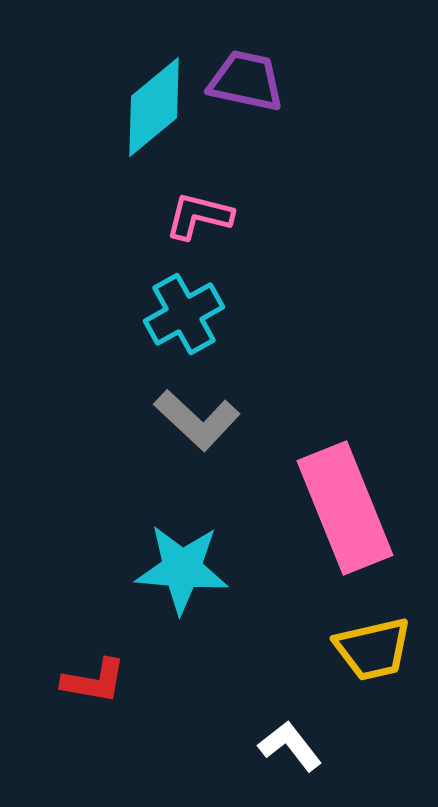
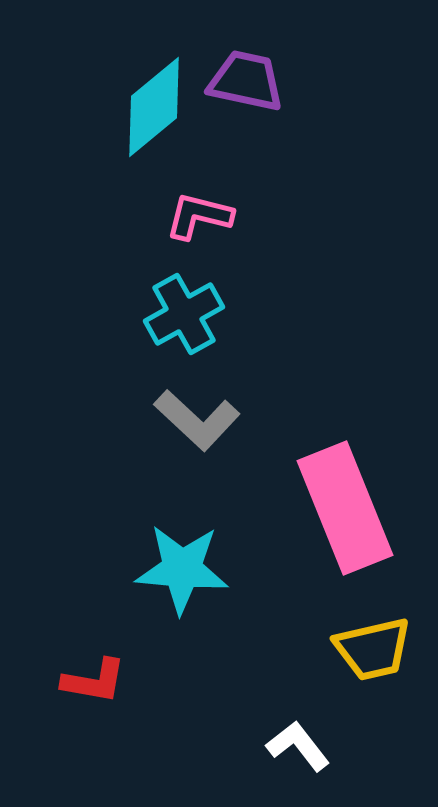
white L-shape: moved 8 px right
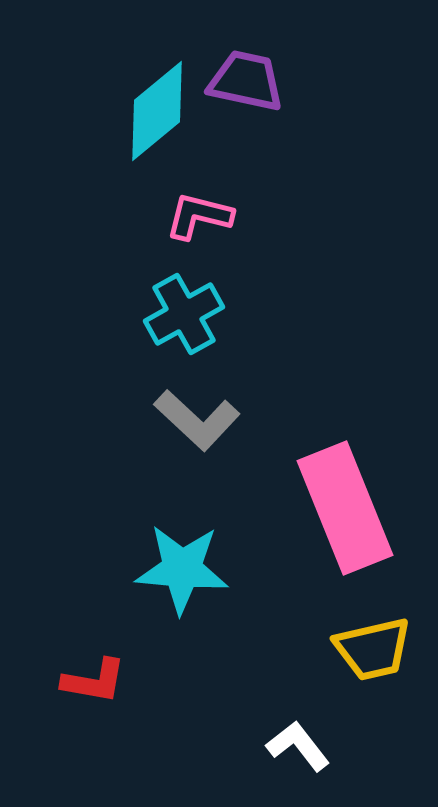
cyan diamond: moved 3 px right, 4 px down
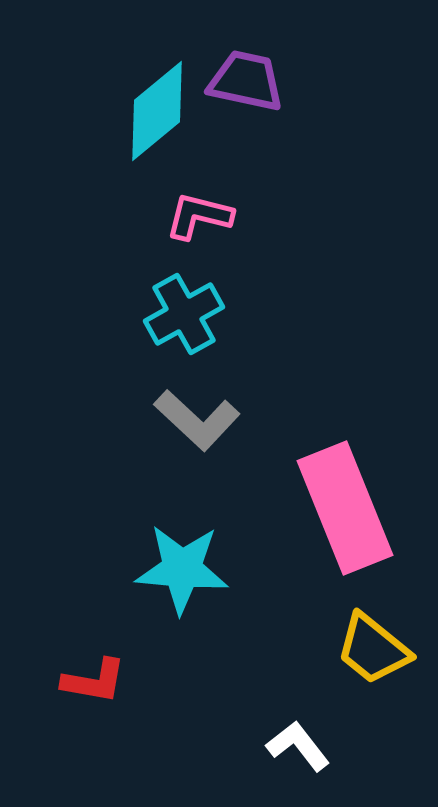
yellow trapezoid: rotated 52 degrees clockwise
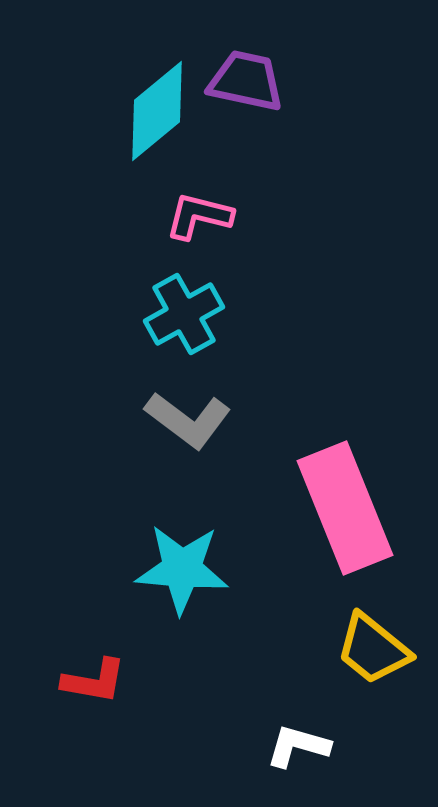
gray L-shape: moved 9 px left; rotated 6 degrees counterclockwise
white L-shape: rotated 36 degrees counterclockwise
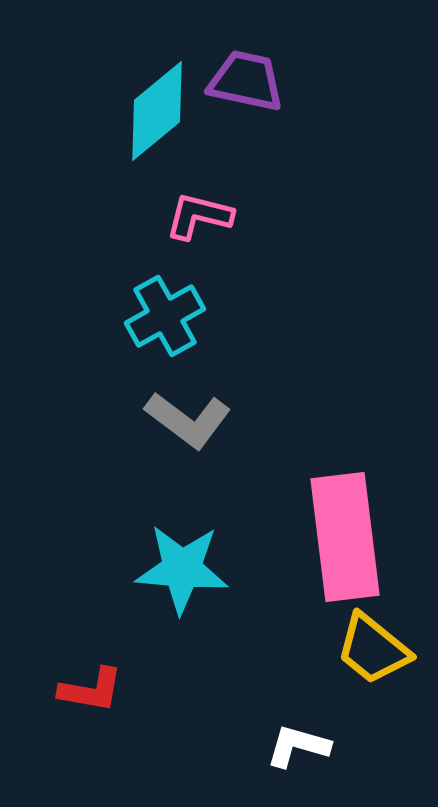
cyan cross: moved 19 px left, 2 px down
pink rectangle: moved 29 px down; rotated 15 degrees clockwise
red L-shape: moved 3 px left, 9 px down
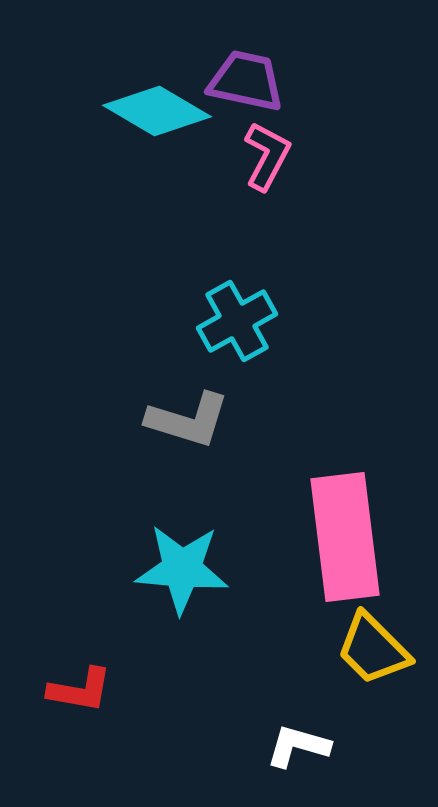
cyan diamond: rotated 70 degrees clockwise
pink L-shape: moved 68 px right, 60 px up; rotated 104 degrees clockwise
cyan cross: moved 72 px right, 5 px down
gray L-shape: rotated 20 degrees counterclockwise
yellow trapezoid: rotated 6 degrees clockwise
red L-shape: moved 11 px left
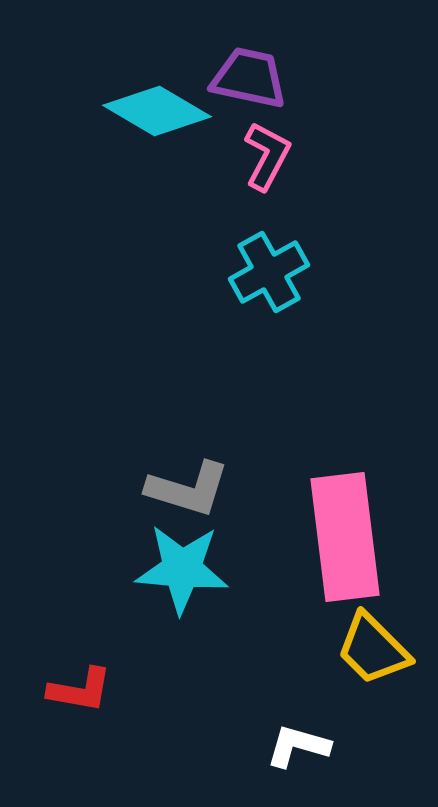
purple trapezoid: moved 3 px right, 3 px up
cyan cross: moved 32 px right, 49 px up
gray L-shape: moved 69 px down
